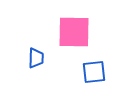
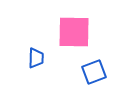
blue square: rotated 15 degrees counterclockwise
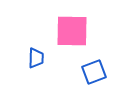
pink square: moved 2 px left, 1 px up
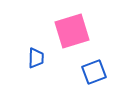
pink square: rotated 18 degrees counterclockwise
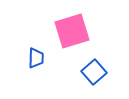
blue square: rotated 20 degrees counterclockwise
